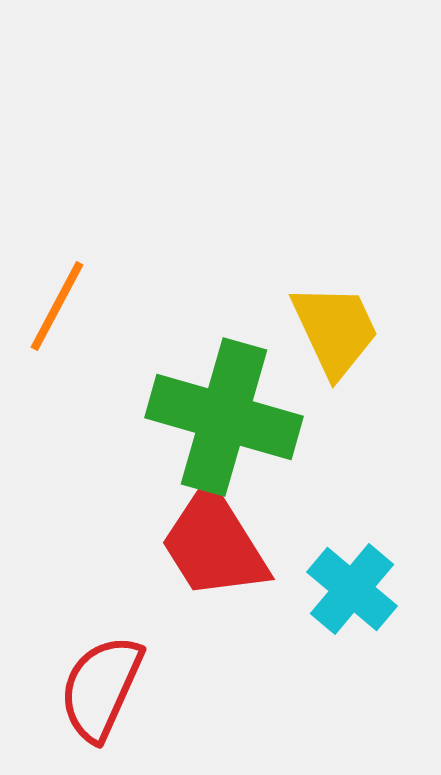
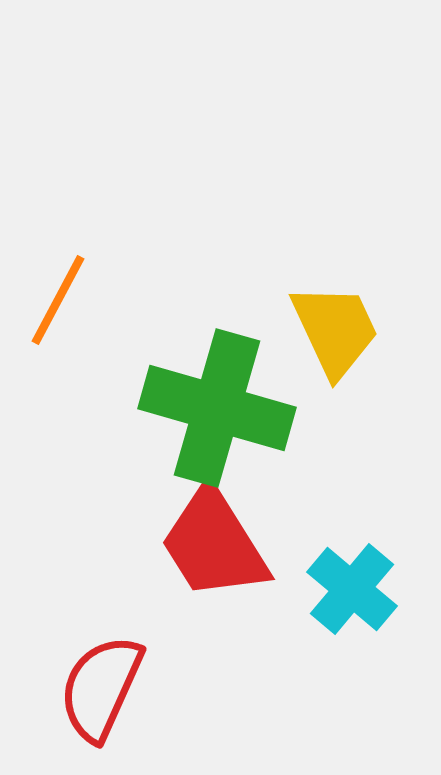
orange line: moved 1 px right, 6 px up
green cross: moved 7 px left, 9 px up
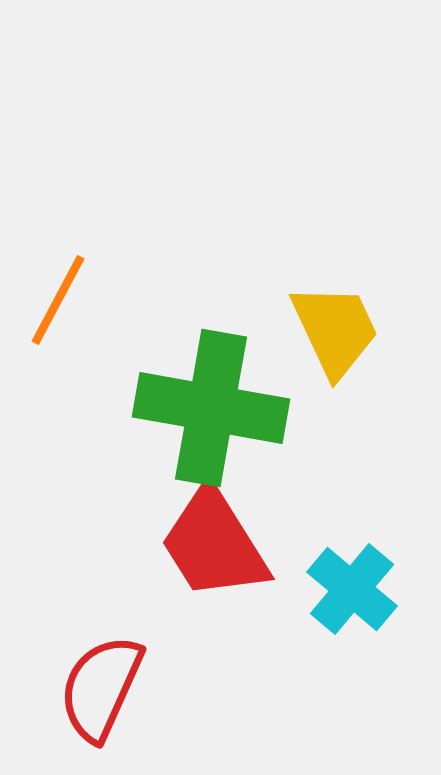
green cross: moved 6 px left; rotated 6 degrees counterclockwise
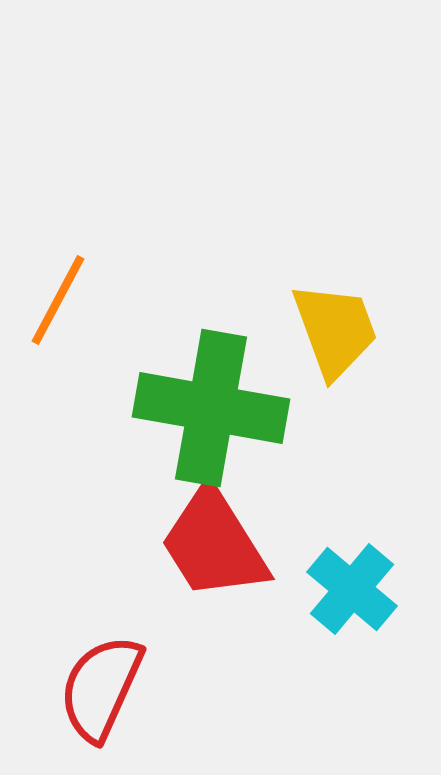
yellow trapezoid: rotated 5 degrees clockwise
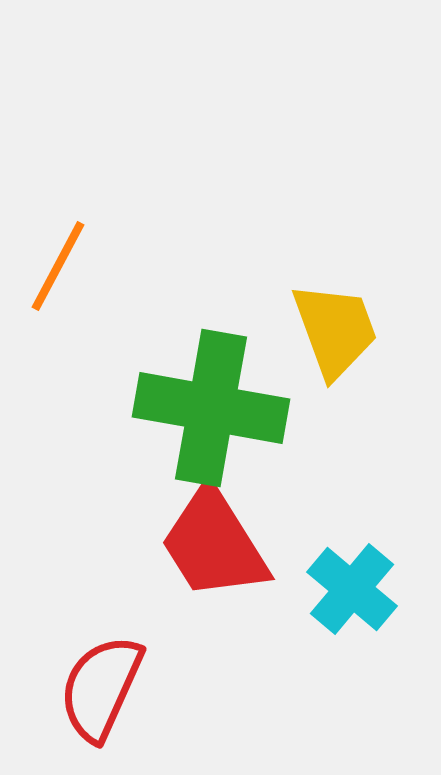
orange line: moved 34 px up
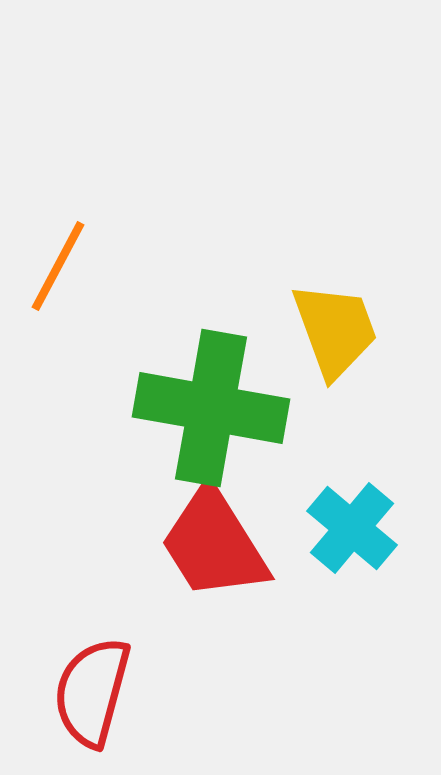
cyan cross: moved 61 px up
red semicircle: moved 9 px left, 4 px down; rotated 9 degrees counterclockwise
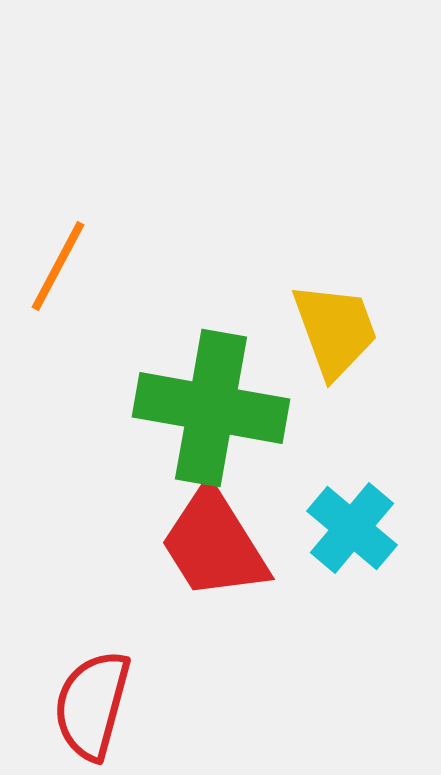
red semicircle: moved 13 px down
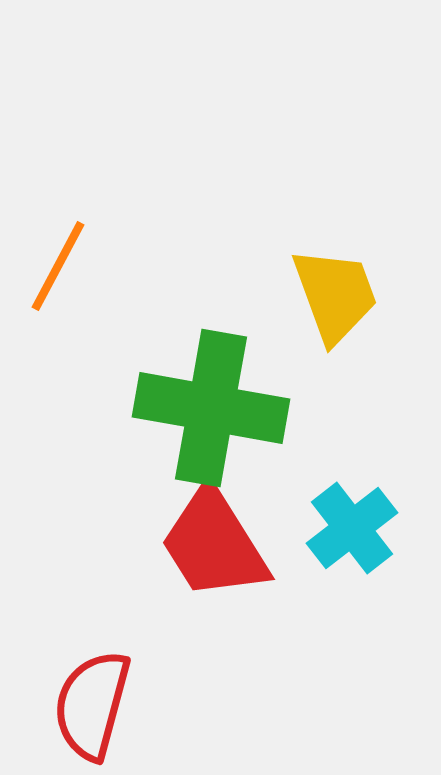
yellow trapezoid: moved 35 px up
cyan cross: rotated 12 degrees clockwise
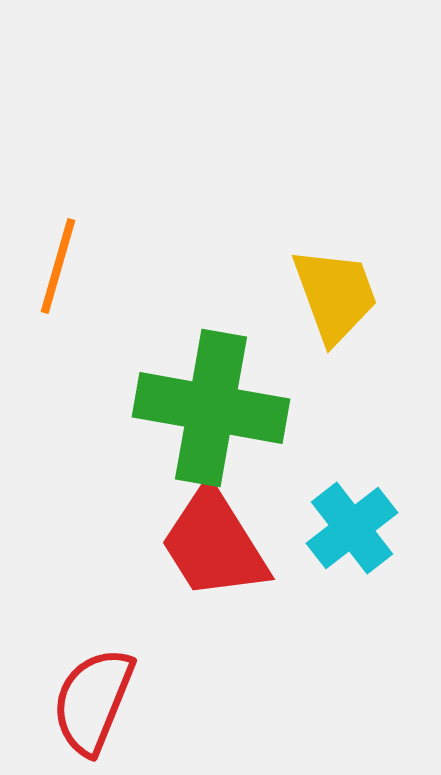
orange line: rotated 12 degrees counterclockwise
red semicircle: moved 1 px right, 4 px up; rotated 7 degrees clockwise
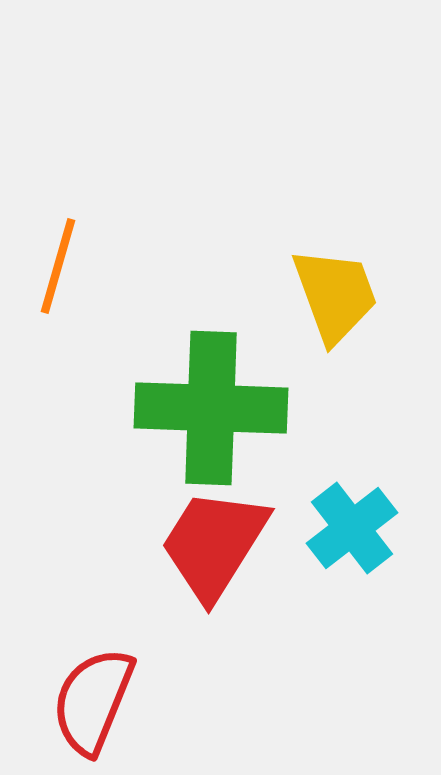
green cross: rotated 8 degrees counterclockwise
red trapezoid: rotated 64 degrees clockwise
